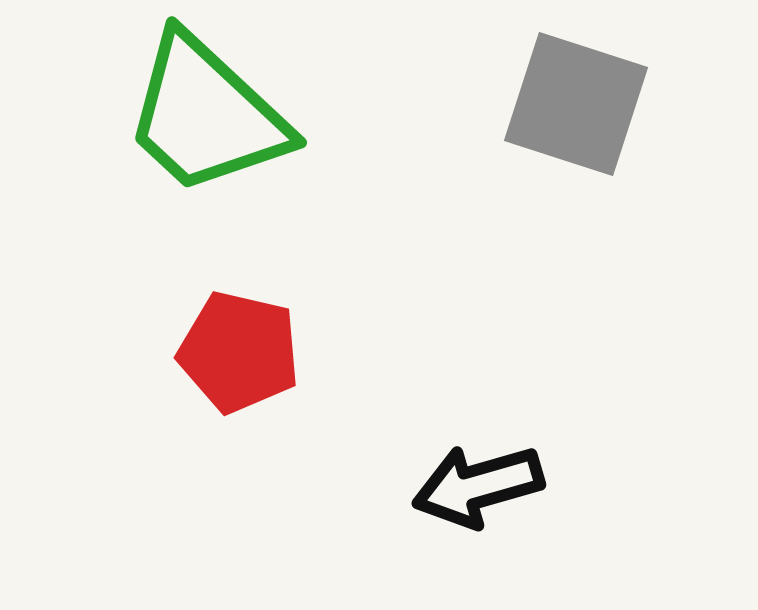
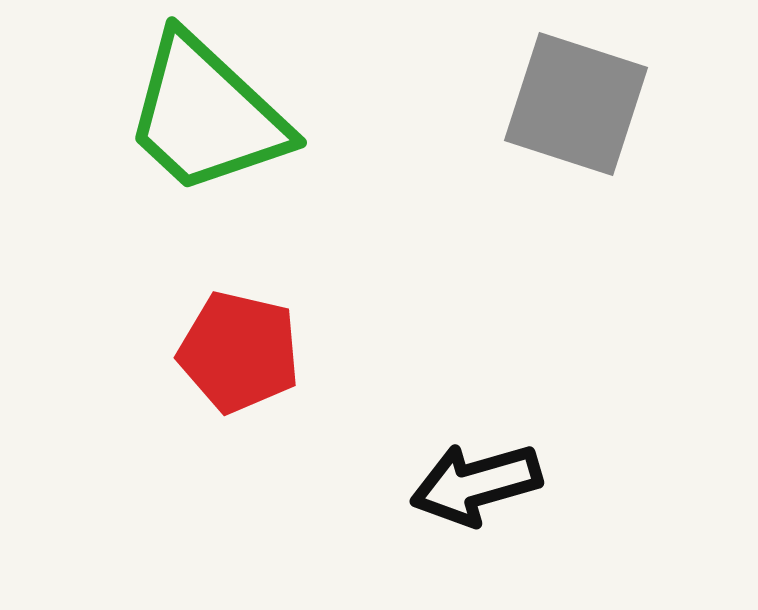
black arrow: moved 2 px left, 2 px up
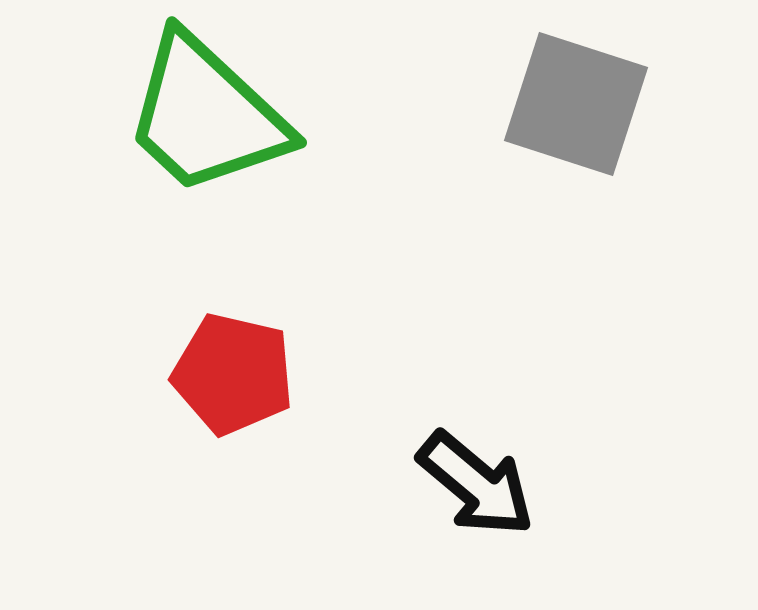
red pentagon: moved 6 px left, 22 px down
black arrow: rotated 124 degrees counterclockwise
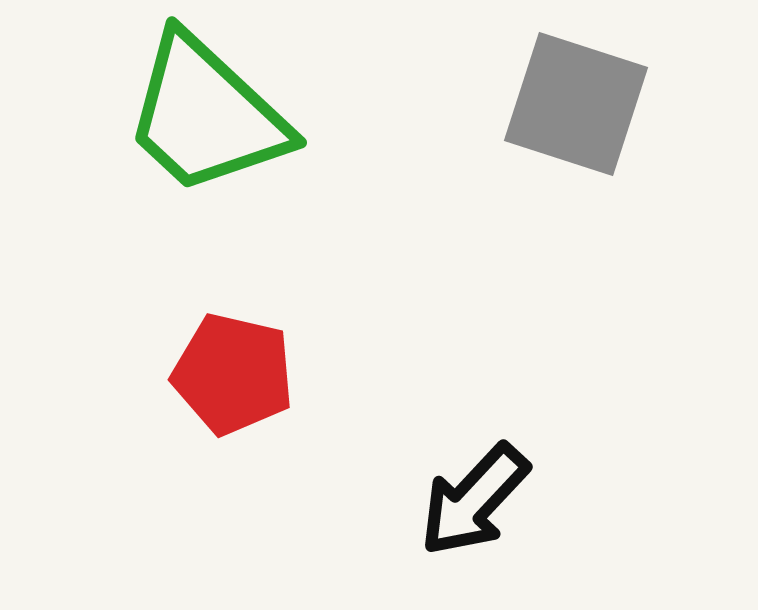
black arrow: moved 2 px left, 16 px down; rotated 93 degrees clockwise
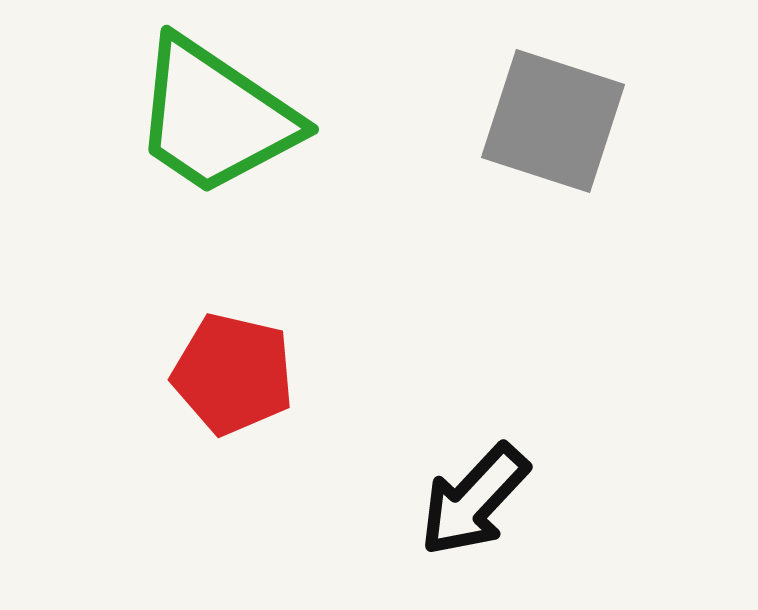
gray square: moved 23 px left, 17 px down
green trapezoid: moved 9 px right, 2 px down; rotated 9 degrees counterclockwise
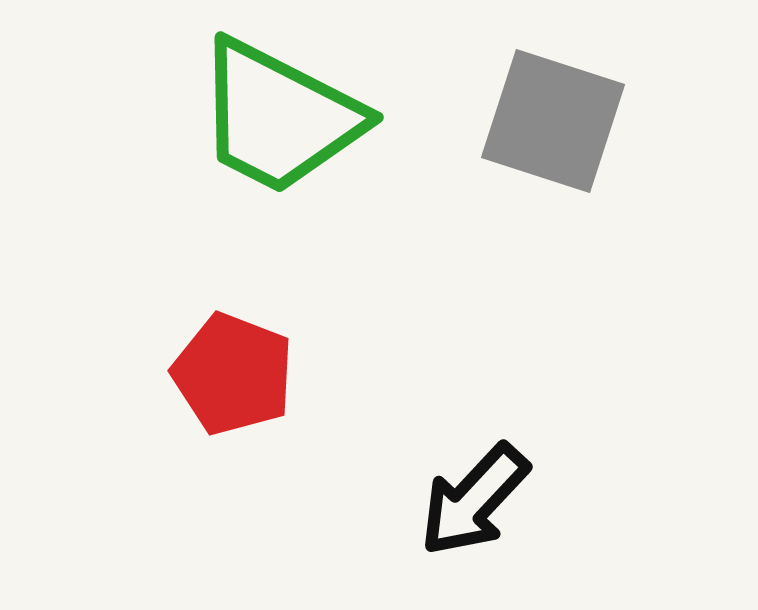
green trapezoid: moved 64 px right; rotated 7 degrees counterclockwise
red pentagon: rotated 8 degrees clockwise
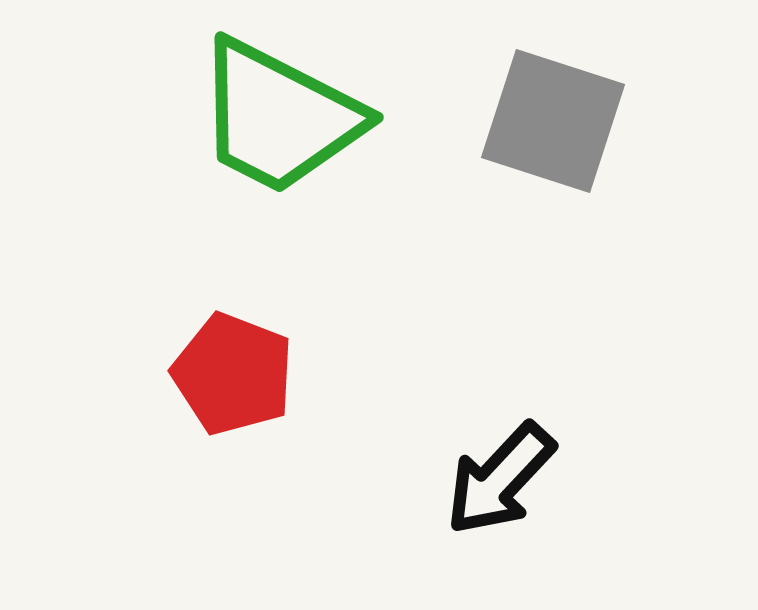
black arrow: moved 26 px right, 21 px up
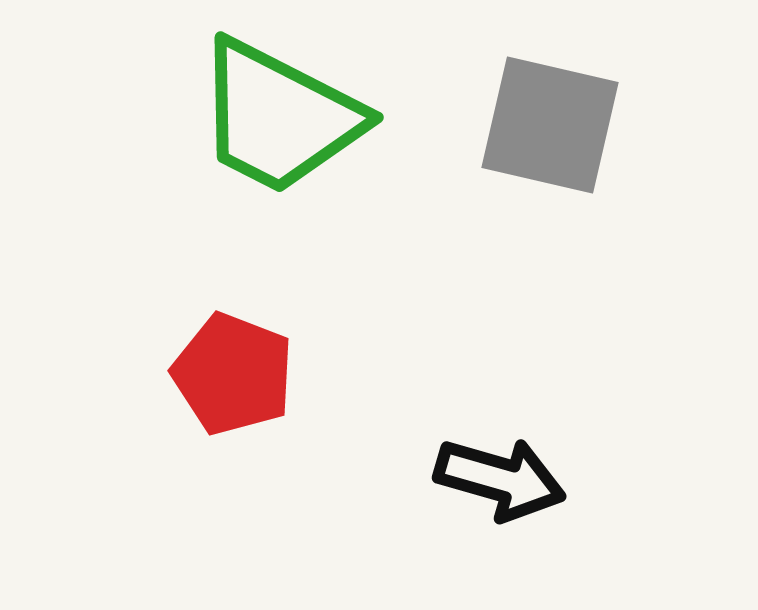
gray square: moved 3 px left, 4 px down; rotated 5 degrees counterclockwise
black arrow: rotated 117 degrees counterclockwise
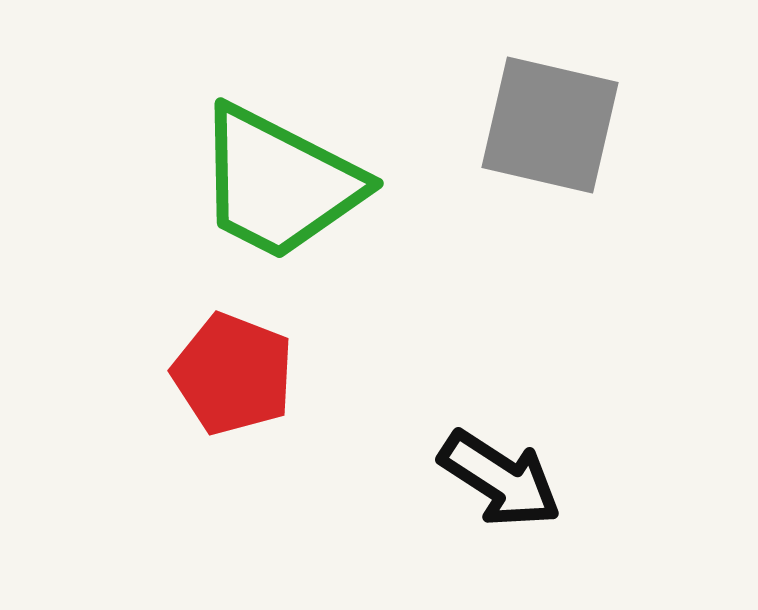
green trapezoid: moved 66 px down
black arrow: rotated 17 degrees clockwise
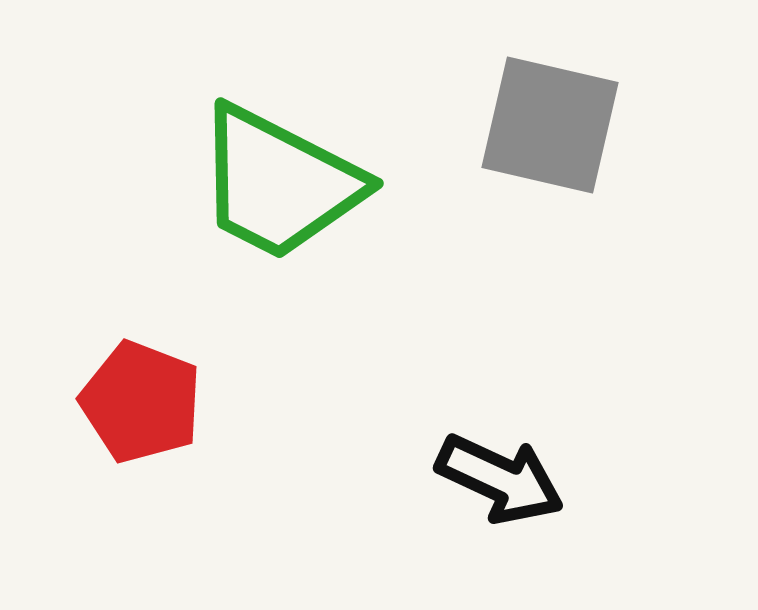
red pentagon: moved 92 px left, 28 px down
black arrow: rotated 8 degrees counterclockwise
